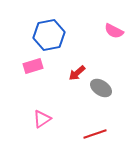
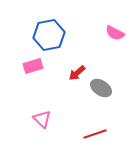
pink semicircle: moved 1 px right, 2 px down
pink triangle: rotated 42 degrees counterclockwise
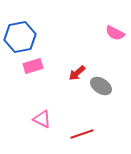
blue hexagon: moved 29 px left, 2 px down
gray ellipse: moved 2 px up
pink triangle: rotated 18 degrees counterclockwise
red line: moved 13 px left
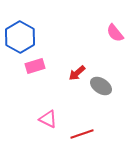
pink semicircle: rotated 24 degrees clockwise
blue hexagon: rotated 20 degrees counterclockwise
pink rectangle: moved 2 px right
pink triangle: moved 6 px right
